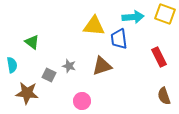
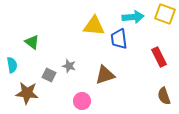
brown triangle: moved 3 px right, 9 px down
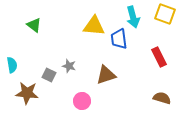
cyan arrow: rotated 80 degrees clockwise
green triangle: moved 2 px right, 17 px up
brown triangle: moved 1 px right
brown semicircle: moved 2 px left, 2 px down; rotated 126 degrees clockwise
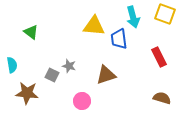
green triangle: moved 3 px left, 7 px down
gray square: moved 3 px right
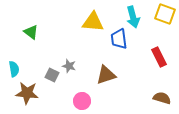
yellow triangle: moved 1 px left, 4 px up
cyan semicircle: moved 2 px right, 4 px down
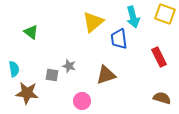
yellow triangle: rotated 45 degrees counterclockwise
gray square: rotated 16 degrees counterclockwise
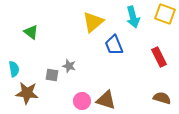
blue trapezoid: moved 5 px left, 6 px down; rotated 15 degrees counterclockwise
brown triangle: moved 25 px down; rotated 35 degrees clockwise
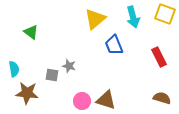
yellow triangle: moved 2 px right, 3 px up
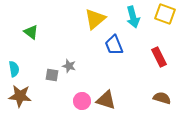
brown star: moved 7 px left, 3 px down
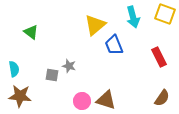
yellow triangle: moved 6 px down
brown semicircle: rotated 108 degrees clockwise
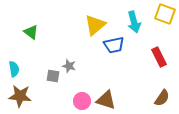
cyan arrow: moved 1 px right, 5 px down
blue trapezoid: rotated 80 degrees counterclockwise
gray square: moved 1 px right, 1 px down
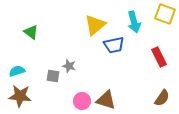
cyan semicircle: moved 3 px right, 2 px down; rotated 98 degrees counterclockwise
